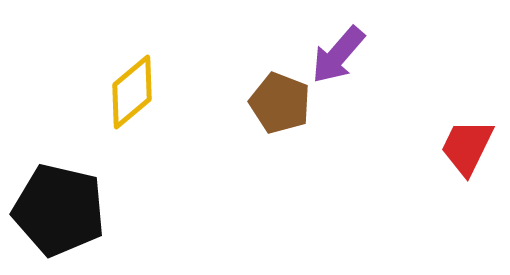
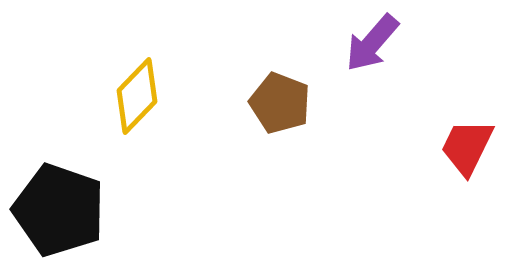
purple arrow: moved 34 px right, 12 px up
yellow diamond: moved 5 px right, 4 px down; rotated 6 degrees counterclockwise
black pentagon: rotated 6 degrees clockwise
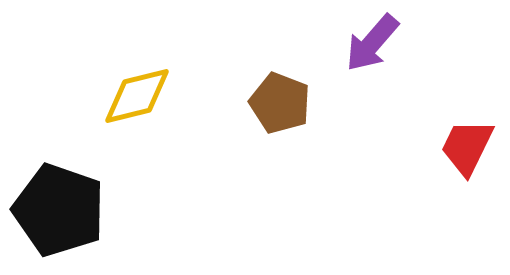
yellow diamond: rotated 32 degrees clockwise
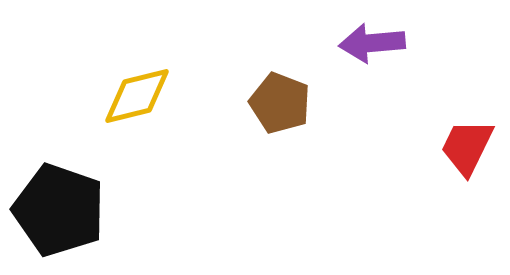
purple arrow: rotated 44 degrees clockwise
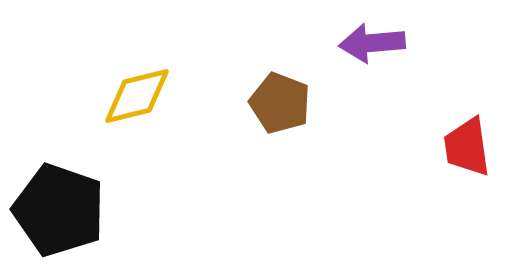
red trapezoid: rotated 34 degrees counterclockwise
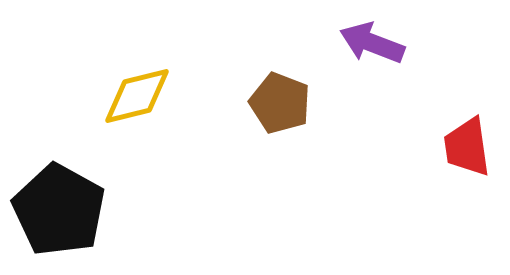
purple arrow: rotated 26 degrees clockwise
black pentagon: rotated 10 degrees clockwise
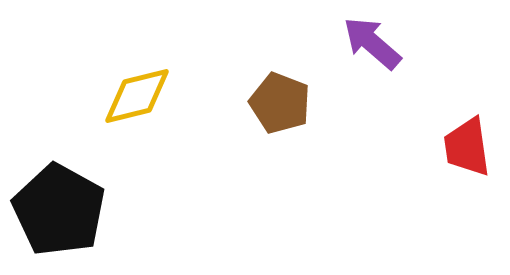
purple arrow: rotated 20 degrees clockwise
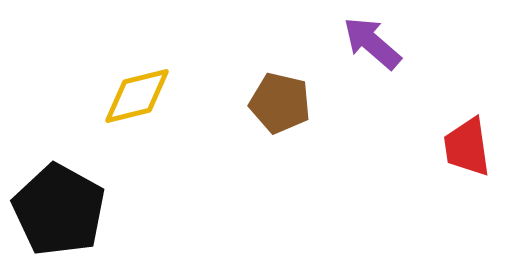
brown pentagon: rotated 8 degrees counterclockwise
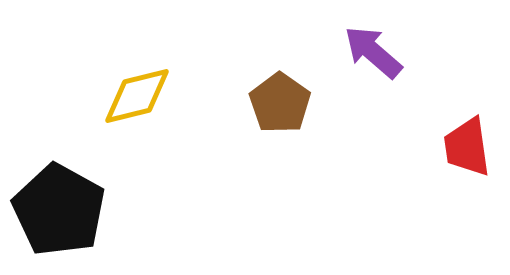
purple arrow: moved 1 px right, 9 px down
brown pentagon: rotated 22 degrees clockwise
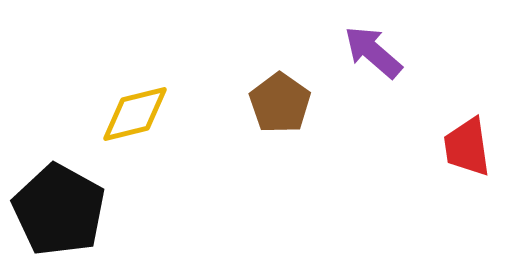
yellow diamond: moved 2 px left, 18 px down
